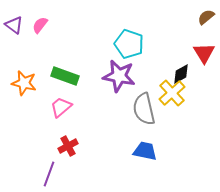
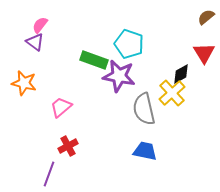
purple triangle: moved 21 px right, 17 px down
green rectangle: moved 29 px right, 16 px up
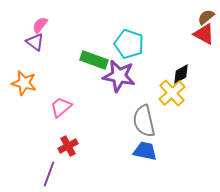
red triangle: moved 19 px up; rotated 30 degrees counterclockwise
gray semicircle: moved 12 px down
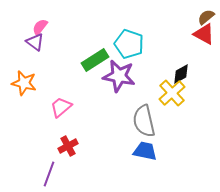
pink semicircle: moved 2 px down
green rectangle: moved 1 px right; rotated 52 degrees counterclockwise
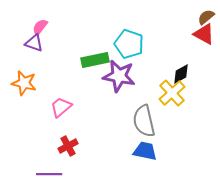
purple triangle: moved 1 px left, 1 px down; rotated 18 degrees counterclockwise
green rectangle: rotated 20 degrees clockwise
purple line: rotated 70 degrees clockwise
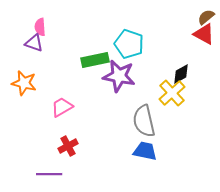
pink semicircle: rotated 42 degrees counterclockwise
pink trapezoid: moved 1 px right; rotated 10 degrees clockwise
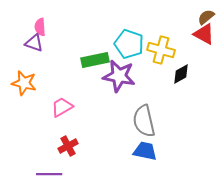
yellow cross: moved 11 px left, 43 px up; rotated 32 degrees counterclockwise
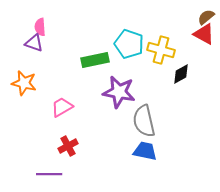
purple star: moved 16 px down
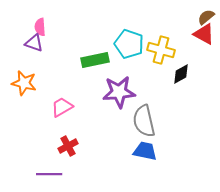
purple star: rotated 16 degrees counterclockwise
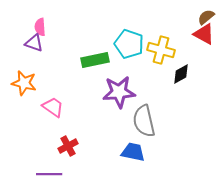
pink trapezoid: moved 9 px left; rotated 65 degrees clockwise
blue trapezoid: moved 12 px left, 1 px down
